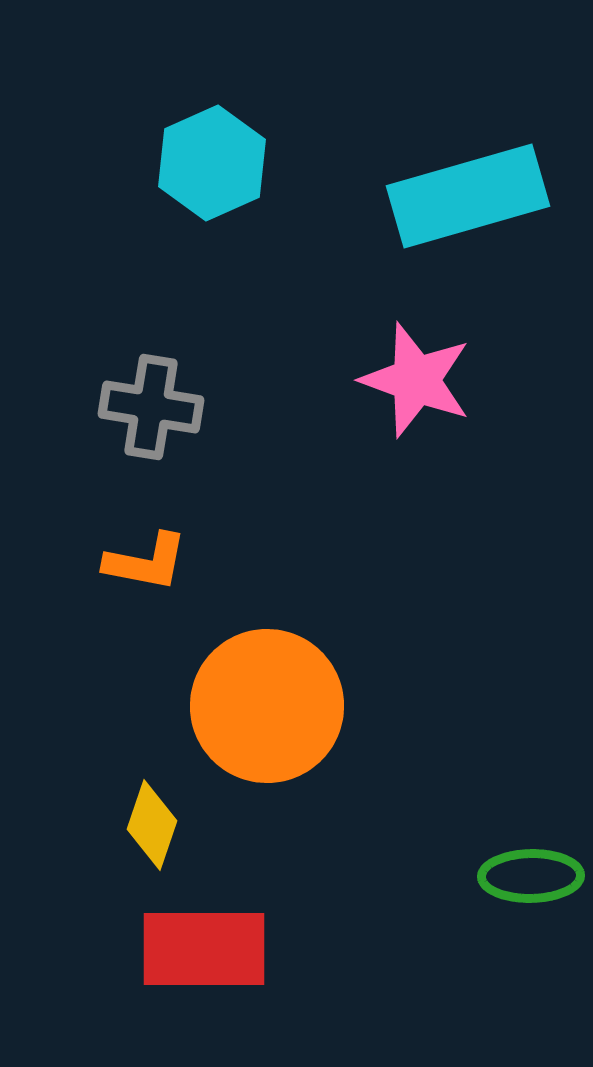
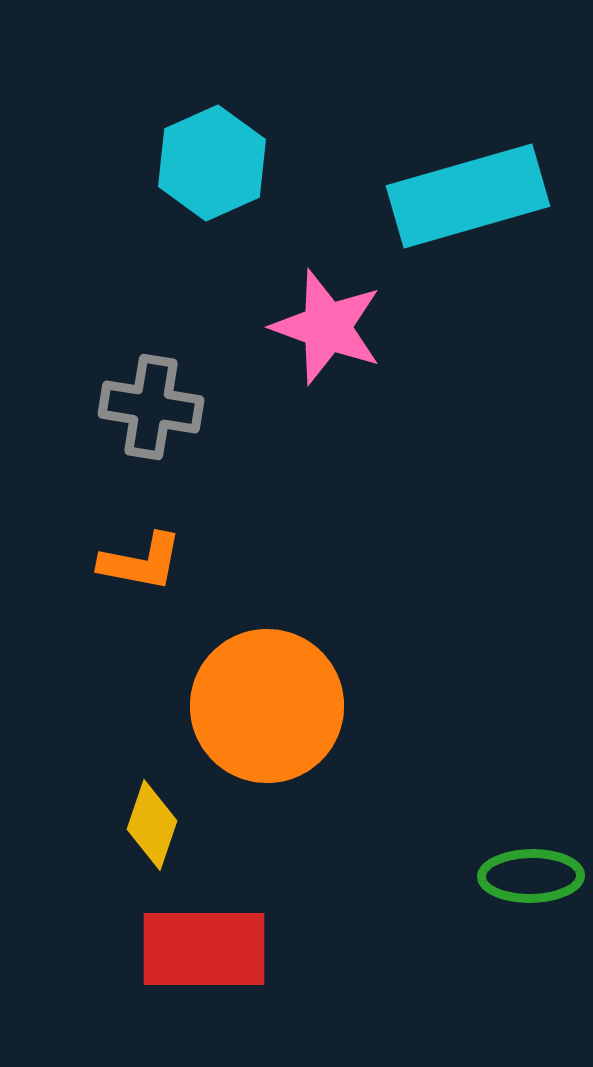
pink star: moved 89 px left, 53 px up
orange L-shape: moved 5 px left
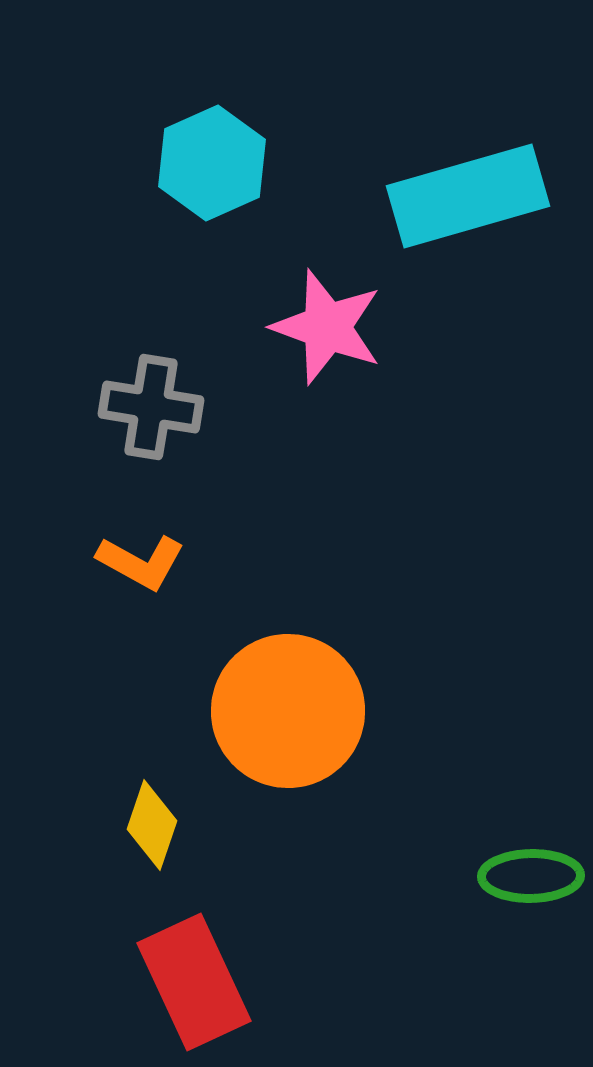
orange L-shape: rotated 18 degrees clockwise
orange circle: moved 21 px right, 5 px down
red rectangle: moved 10 px left, 33 px down; rotated 65 degrees clockwise
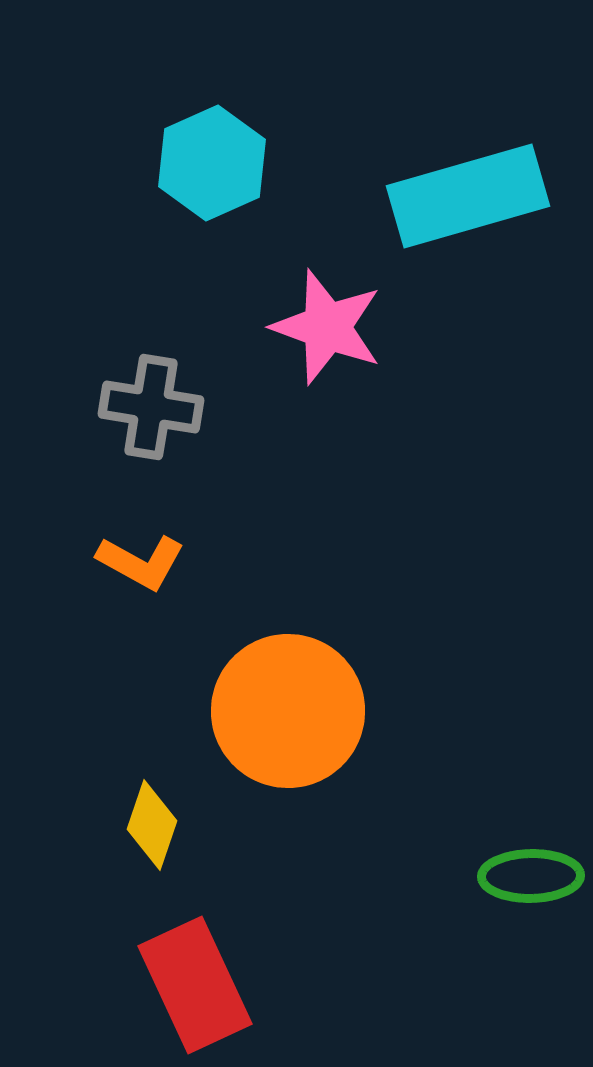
red rectangle: moved 1 px right, 3 px down
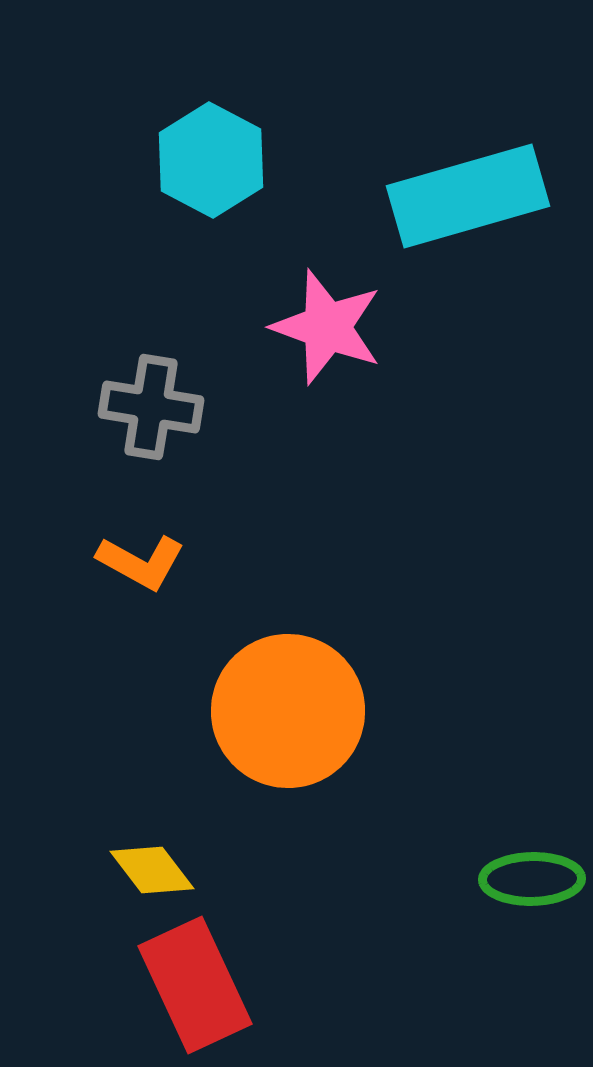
cyan hexagon: moved 1 px left, 3 px up; rotated 8 degrees counterclockwise
yellow diamond: moved 45 px down; rotated 56 degrees counterclockwise
green ellipse: moved 1 px right, 3 px down
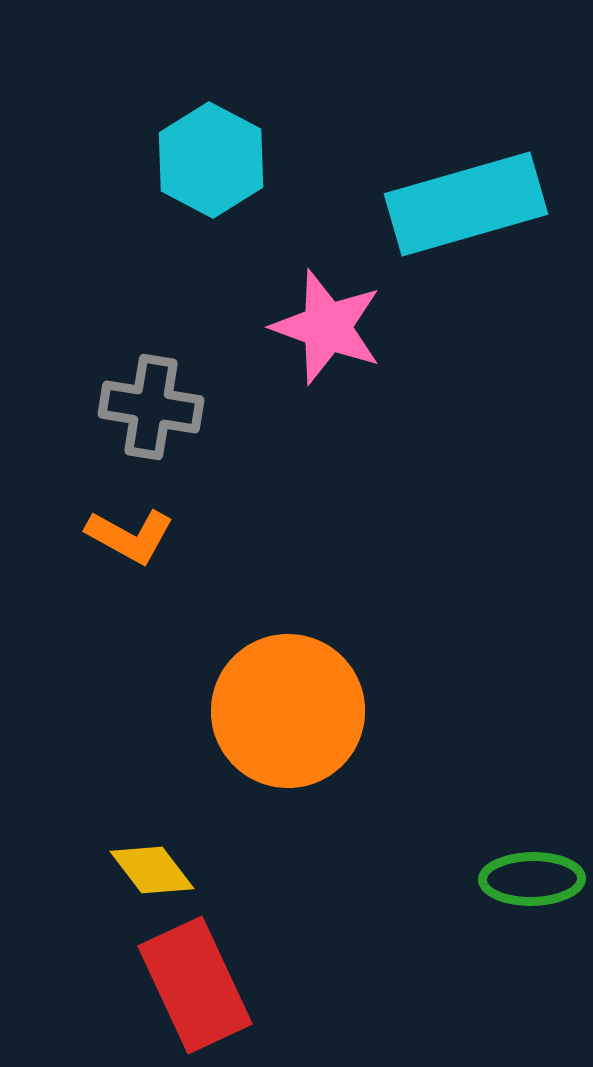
cyan rectangle: moved 2 px left, 8 px down
orange L-shape: moved 11 px left, 26 px up
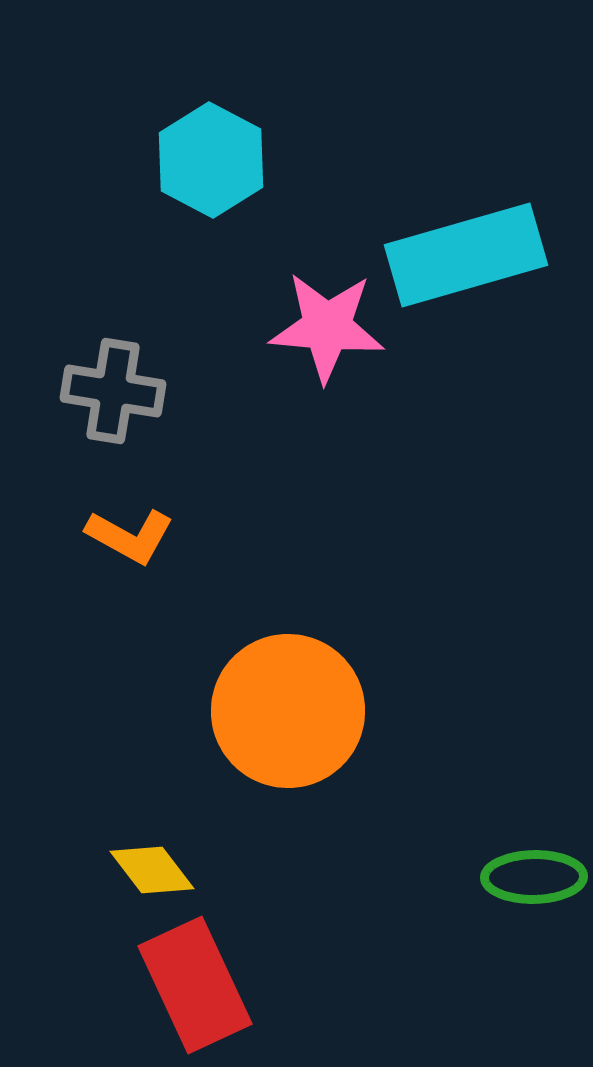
cyan rectangle: moved 51 px down
pink star: rotated 15 degrees counterclockwise
gray cross: moved 38 px left, 16 px up
green ellipse: moved 2 px right, 2 px up
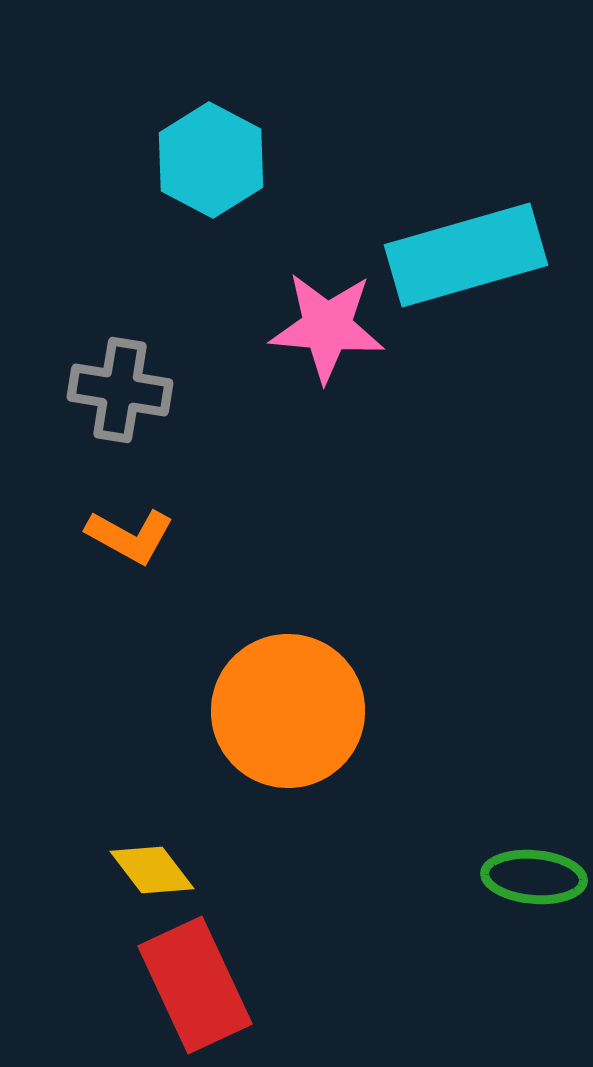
gray cross: moved 7 px right, 1 px up
green ellipse: rotated 6 degrees clockwise
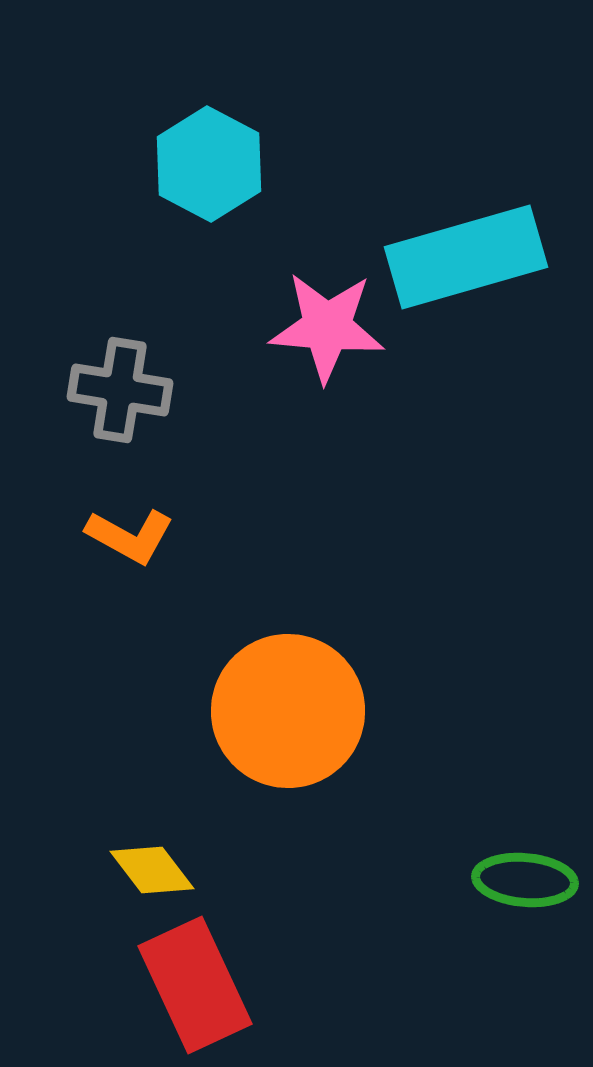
cyan hexagon: moved 2 px left, 4 px down
cyan rectangle: moved 2 px down
green ellipse: moved 9 px left, 3 px down
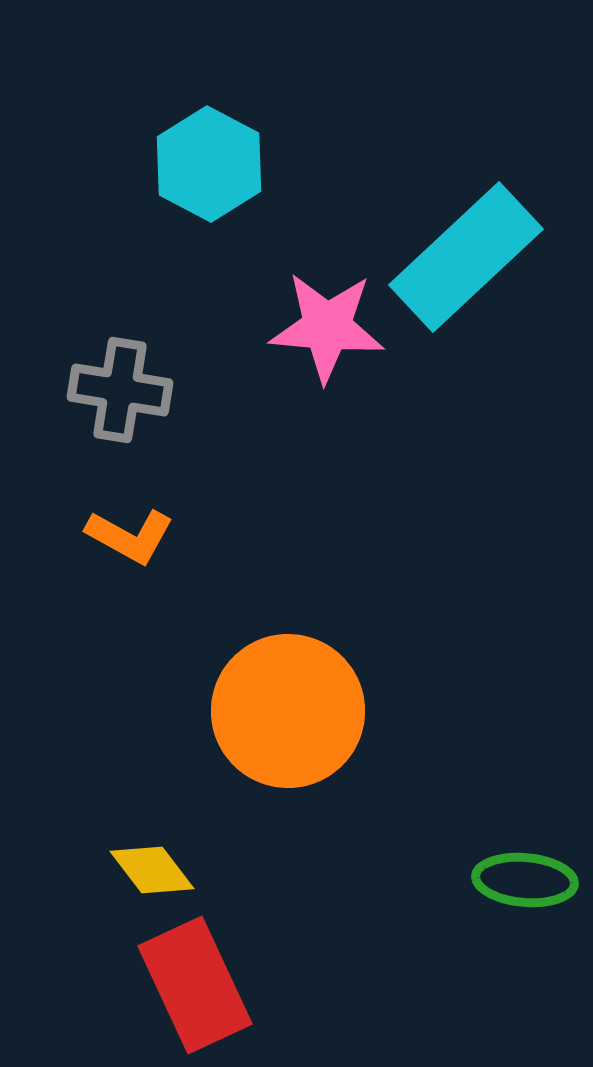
cyan rectangle: rotated 27 degrees counterclockwise
